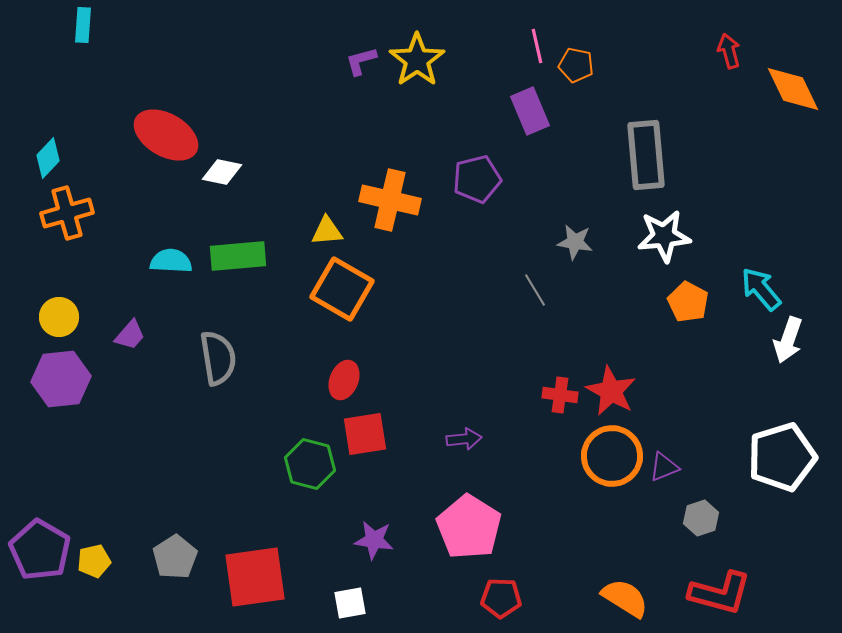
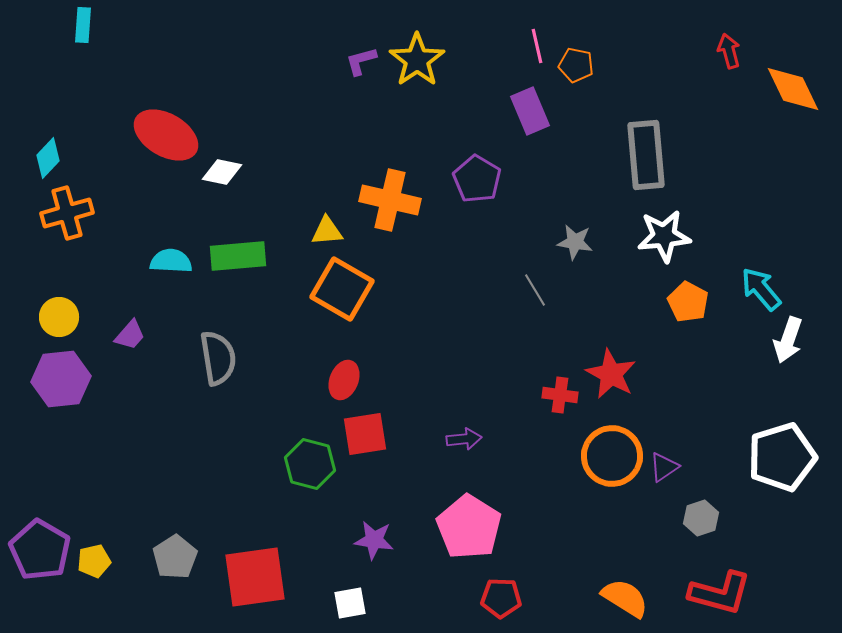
purple pentagon at (477, 179): rotated 27 degrees counterclockwise
red star at (611, 391): moved 17 px up
purple triangle at (664, 467): rotated 12 degrees counterclockwise
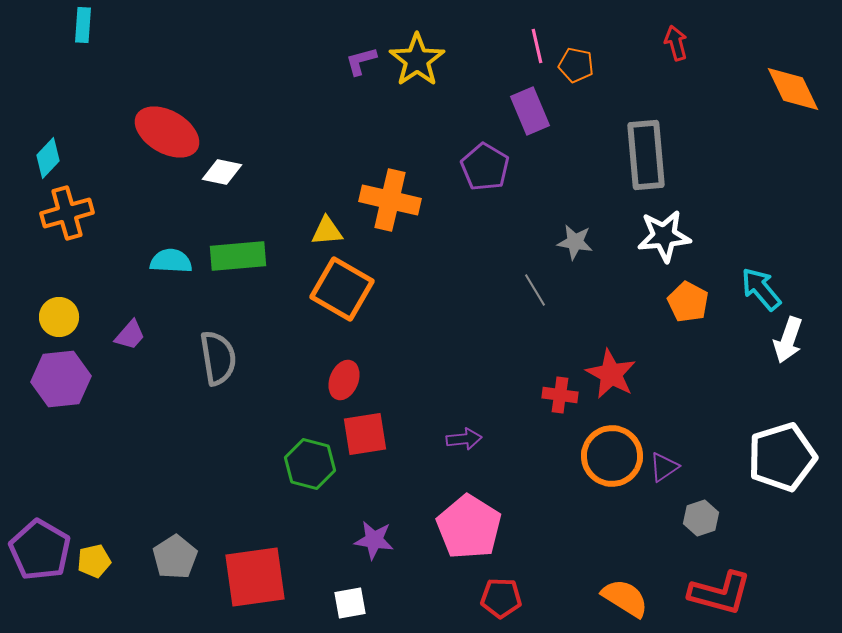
red arrow at (729, 51): moved 53 px left, 8 px up
red ellipse at (166, 135): moved 1 px right, 3 px up
purple pentagon at (477, 179): moved 8 px right, 12 px up
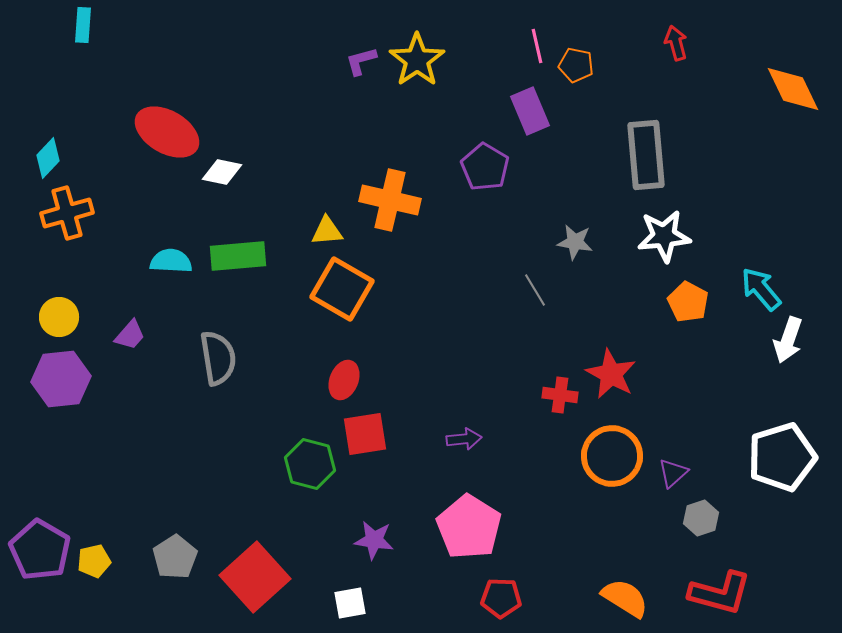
purple triangle at (664, 467): moved 9 px right, 6 px down; rotated 8 degrees counterclockwise
red square at (255, 577): rotated 34 degrees counterclockwise
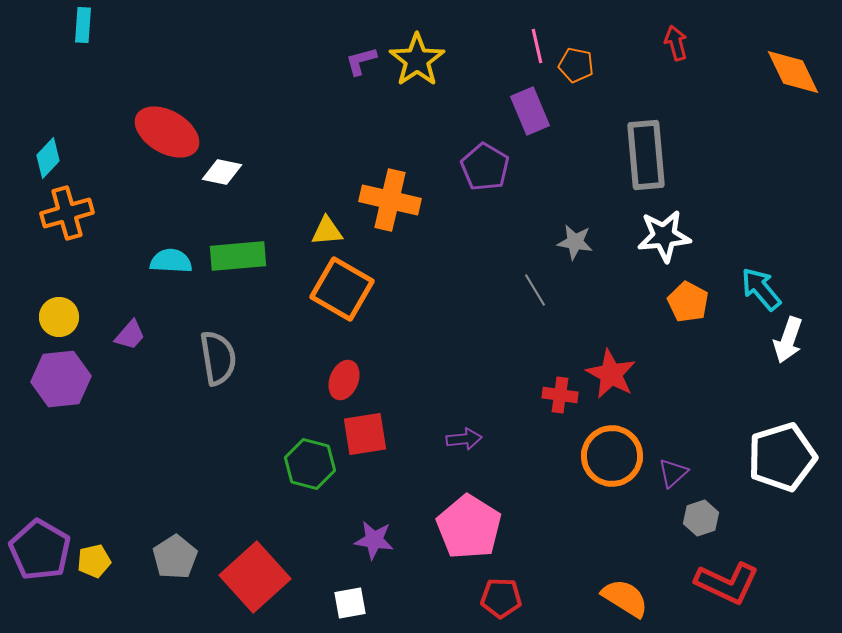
orange diamond at (793, 89): moved 17 px up
red L-shape at (720, 593): moved 7 px right, 10 px up; rotated 10 degrees clockwise
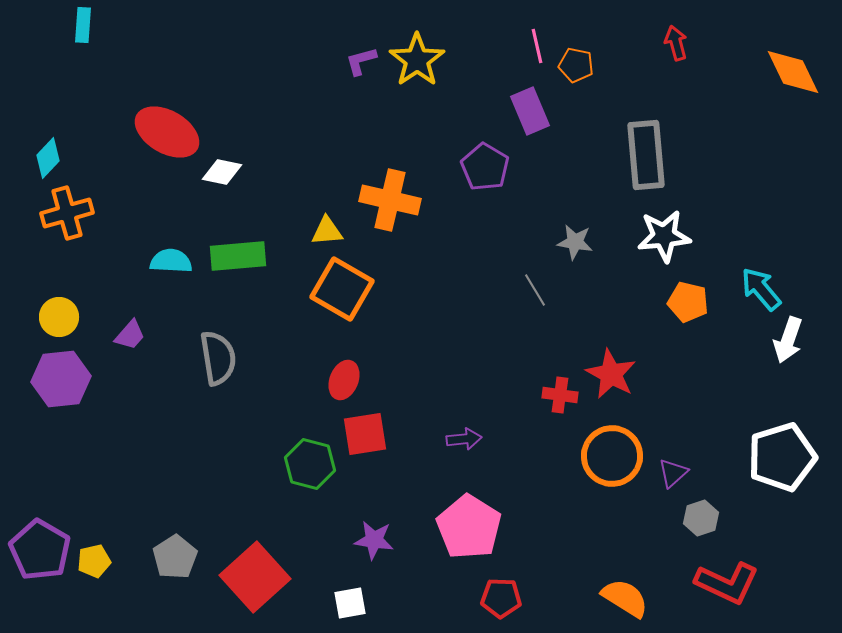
orange pentagon at (688, 302): rotated 15 degrees counterclockwise
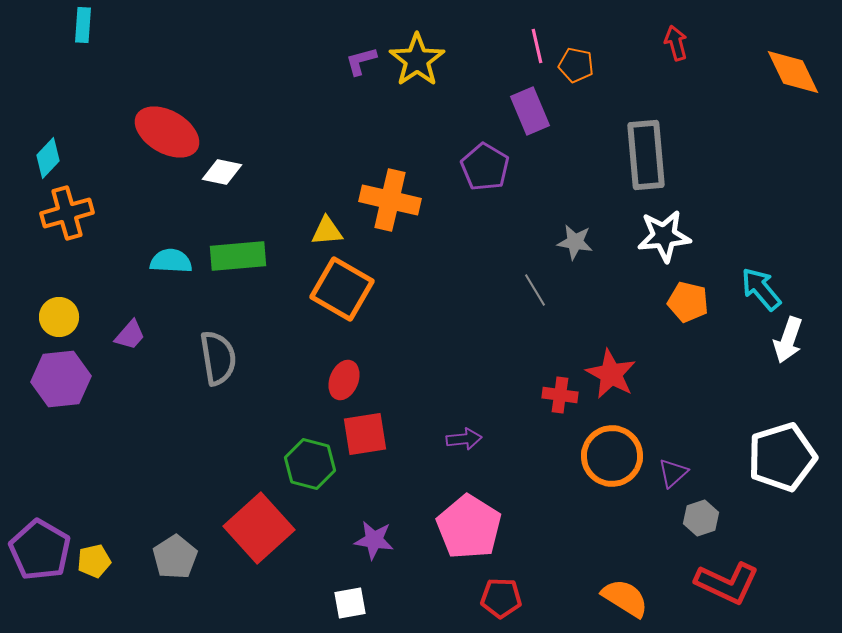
red square at (255, 577): moved 4 px right, 49 px up
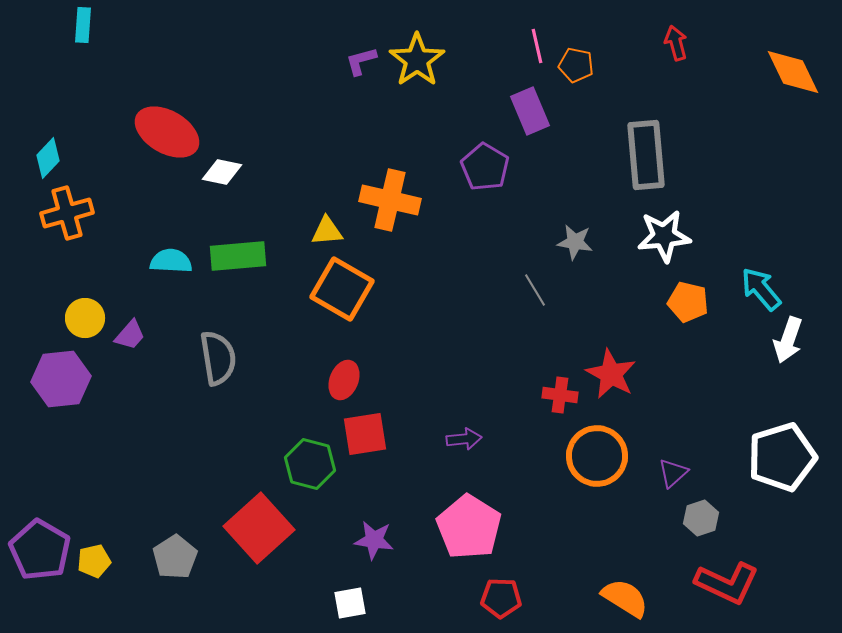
yellow circle at (59, 317): moved 26 px right, 1 px down
orange circle at (612, 456): moved 15 px left
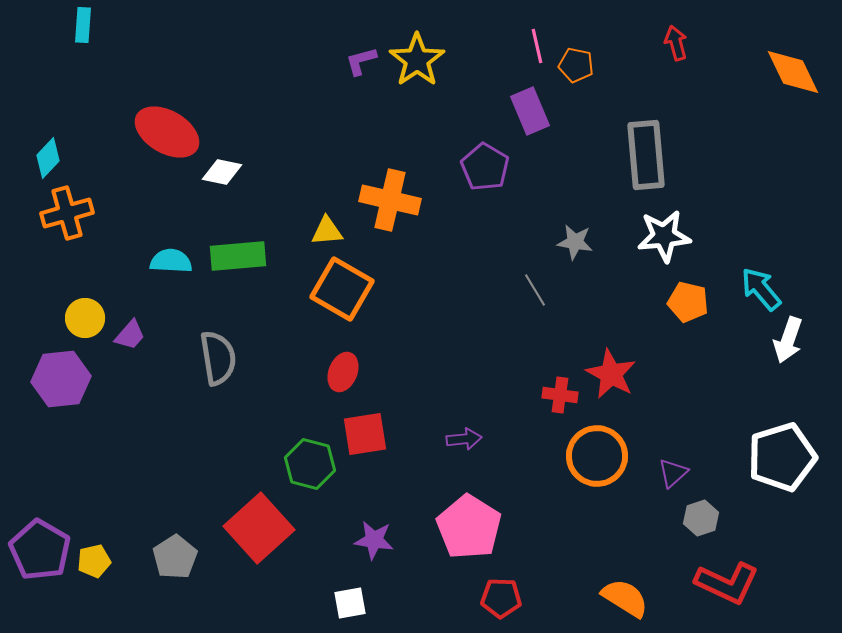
red ellipse at (344, 380): moved 1 px left, 8 px up
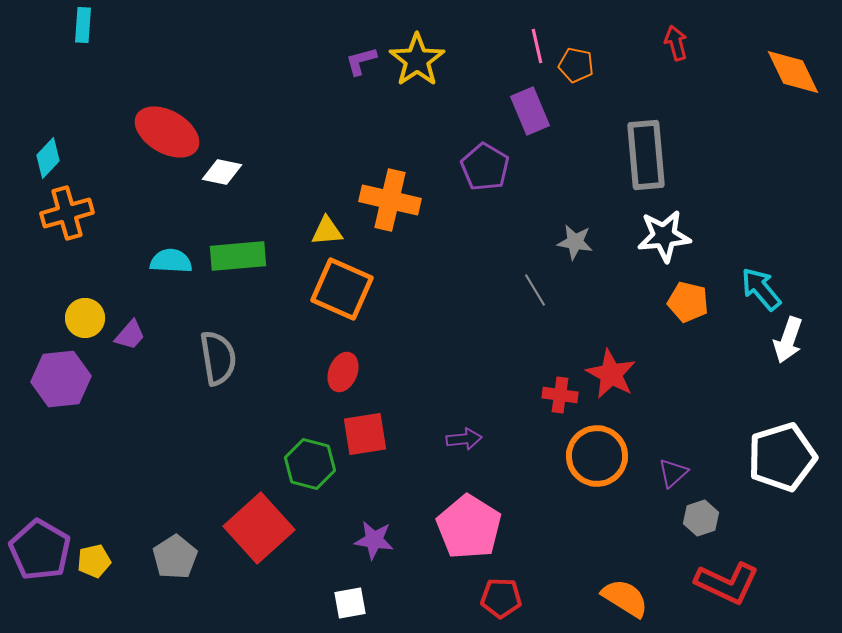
orange square at (342, 289): rotated 6 degrees counterclockwise
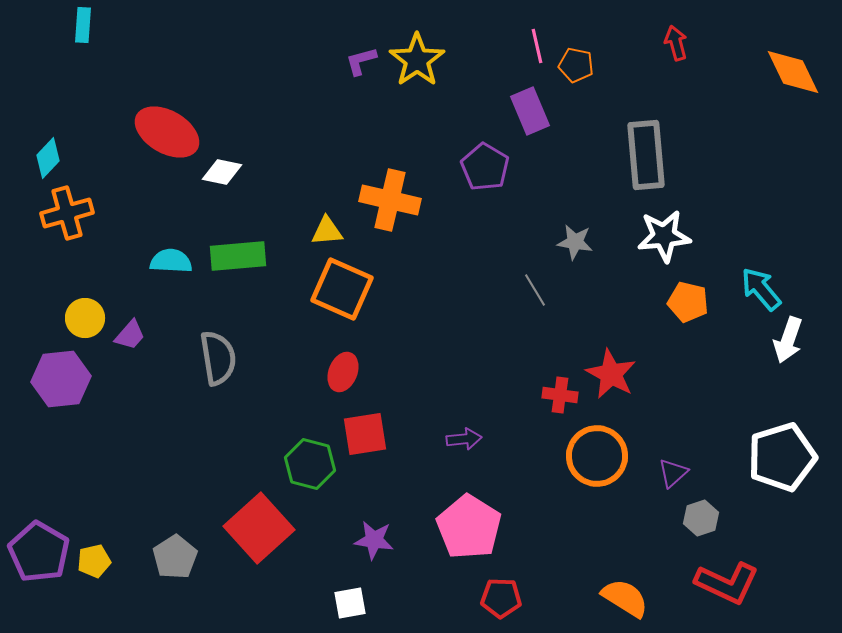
purple pentagon at (40, 550): moved 1 px left, 2 px down
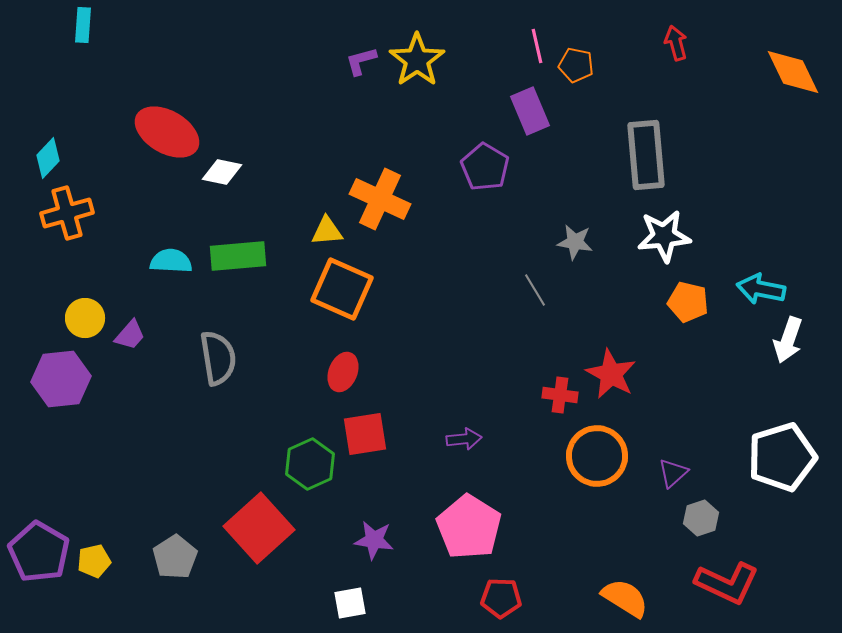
orange cross at (390, 200): moved 10 px left, 1 px up; rotated 12 degrees clockwise
cyan arrow at (761, 289): rotated 39 degrees counterclockwise
green hexagon at (310, 464): rotated 21 degrees clockwise
